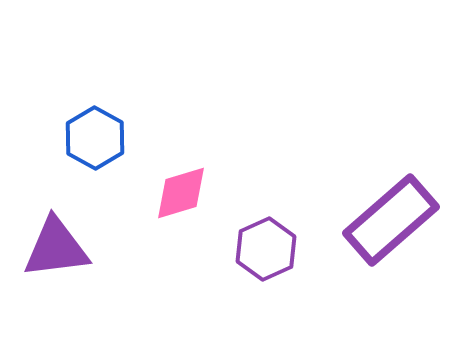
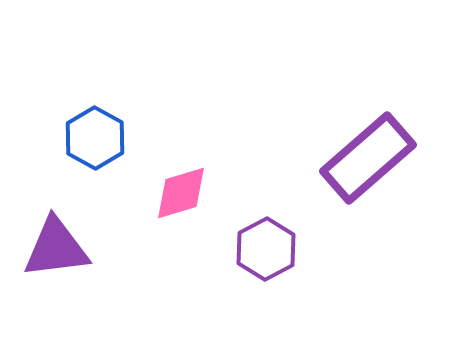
purple rectangle: moved 23 px left, 62 px up
purple hexagon: rotated 4 degrees counterclockwise
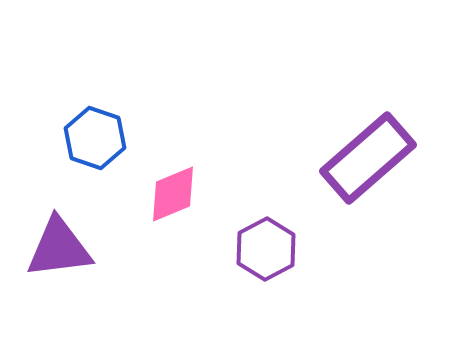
blue hexagon: rotated 10 degrees counterclockwise
pink diamond: moved 8 px left, 1 px down; rotated 6 degrees counterclockwise
purple triangle: moved 3 px right
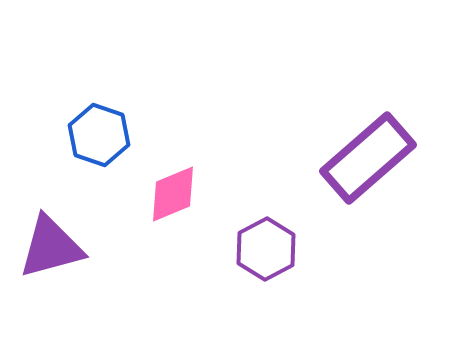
blue hexagon: moved 4 px right, 3 px up
purple triangle: moved 8 px left, 1 px up; rotated 8 degrees counterclockwise
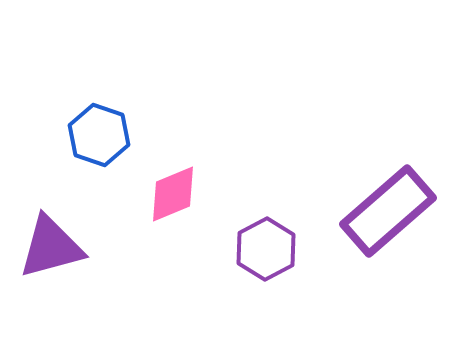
purple rectangle: moved 20 px right, 53 px down
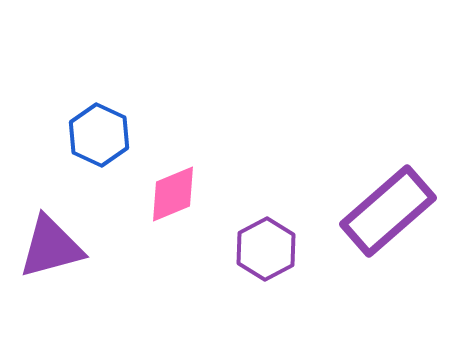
blue hexagon: rotated 6 degrees clockwise
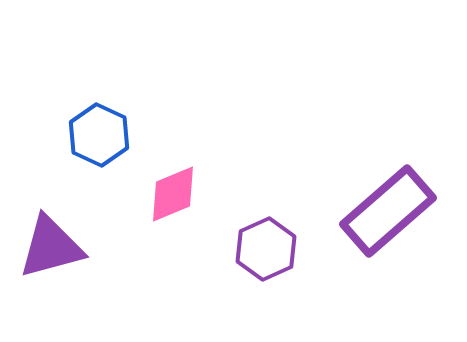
purple hexagon: rotated 4 degrees clockwise
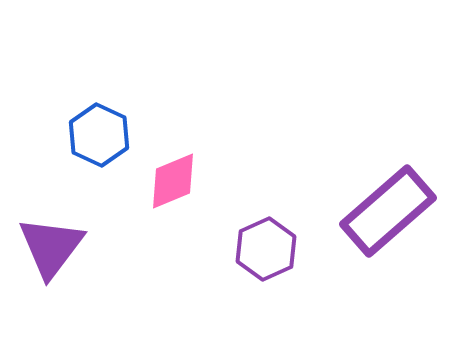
pink diamond: moved 13 px up
purple triangle: rotated 38 degrees counterclockwise
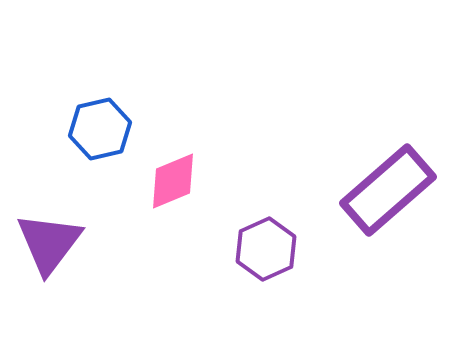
blue hexagon: moved 1 px right, 6 px up; rotated 22 degrees clockwise
purple rectangle: moved 21 px up
purple triangle: moved 2 px left, 4 px up
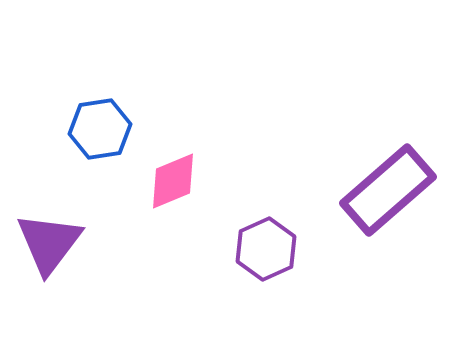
blue hexagon: rotated 4 degrees clockwise
